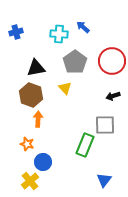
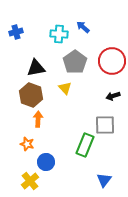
blue circle: moved 3 px right
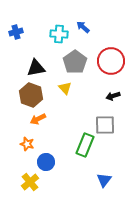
red circle: moved 1 px left
orange arrow: rotated 119 degrees counterclockwise
yellow cross: moved 1 px down
